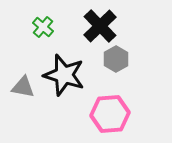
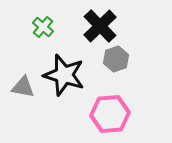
gray hexagon: rotated 10 degrees clockwise
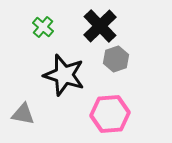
gray triangle: moved 27 px down
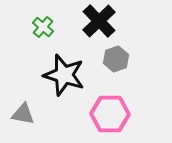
black cross: moved 1 px left, 5 px up
pink hexagon: rotated 6 degrees clockwise
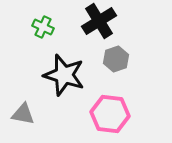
black cross: rotated 12 degrees clockwise
green cross: rotated 15 degrees counterclockwise
pink hexagon: rotated 6 degrees clockwise
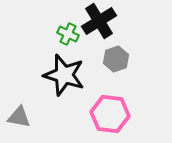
green cross: moved 25 px right, 7 px down
gray triangle: moved 4 px left, 3 px down
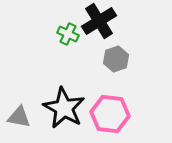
black star: moved 33 px down; rotated 12 degrees clockwise
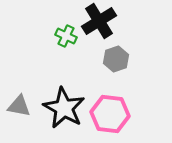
green cross: moved 2 px left, 2 px down
gray triangle: moved 11 px up
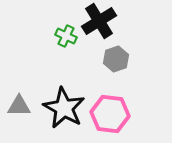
gray triangle: rotated 10 degrees counterclockwise
